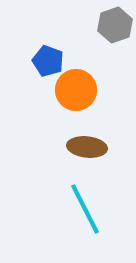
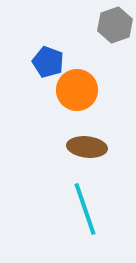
blue pentagon: moved 1 px down
orange circle: moved 1 px right
cyan line: rotated 8 degrees clockwise
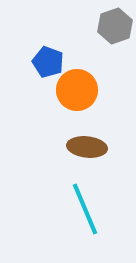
gray hexagon: moved 1 px down
cyan line: rotated 4 degrees counterclockwise
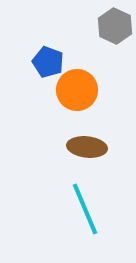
gray hexagon: rotated 16 degrees counterclockwise
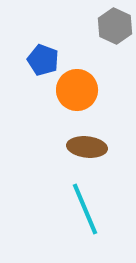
blue pentagon: moved 5 px left, 2 px up
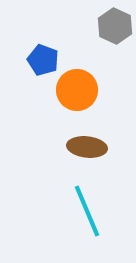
cyan line: moved 2 px right, 2 px down
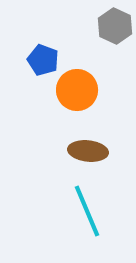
brown ellipse: moved 1 px right, 4 px down
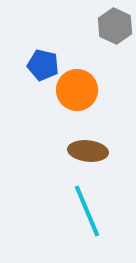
blue pentagon: moved 5 px down; rotated 8 degrees counterclockwise
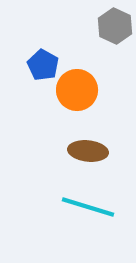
blue pentagon: rotated 16 degrees clockwise
cyan line: moved 1 px right, 4 px up; rotated 50 degrees counterclockwise
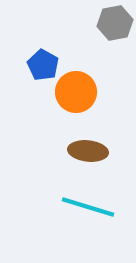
gray hexagon: moved 3 px up; rotated 24 degrees clockwise
orange circle: moved 1 px left, 2 px down
